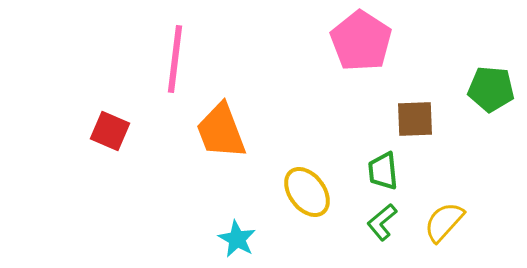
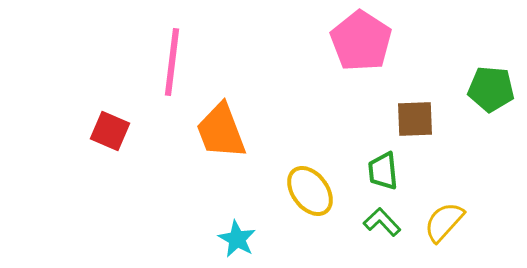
pink line: moved 3 px left, 3 px down
yellow ellipse: moved 3 px right, 1 px up
green L-shape: rotated 87 degrees clockwise
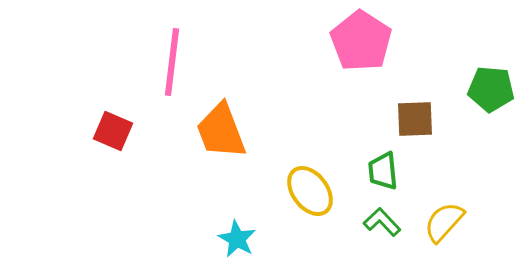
red square: moved 3 px right
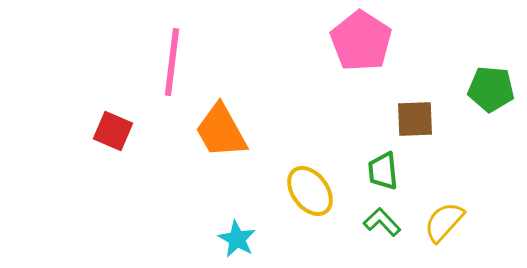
orange trapezoid: rotated 8 degrees counterclockwise
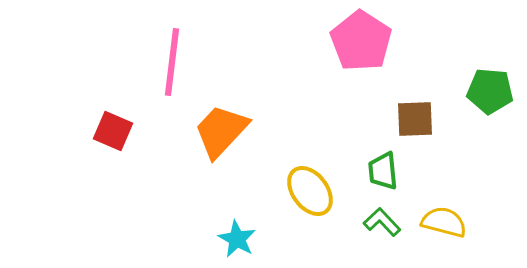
green pentagon: moved 1 px left, 2 px down
orange trapezoid: rotated 72 degrees clockwise
yellow semicircle: rotated 63 degrees clockwise
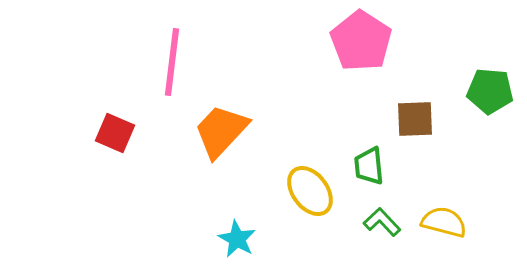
red square: moved 2 px right, 2 px down
green trapezoid: moved 14 px left, 5 px up
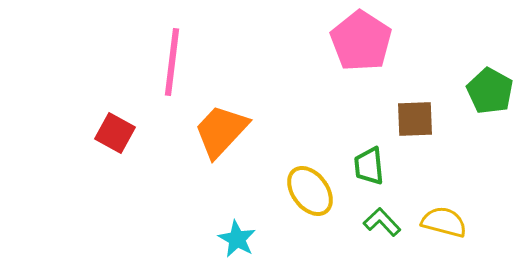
green pentagon: rotated 24 degrees clockwise
red square: rotated 6 degrees clockwise
